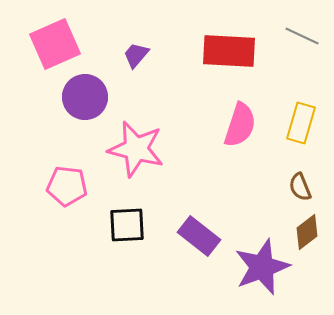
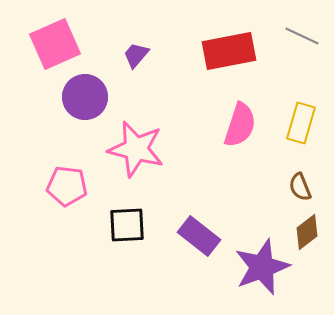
red rectangle: rotated 14 degrees counterclockwise
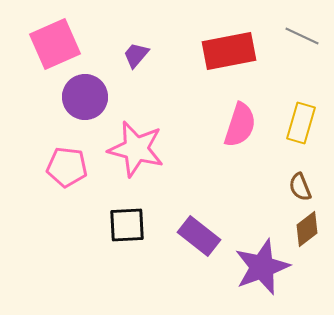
pink pentagon: moved 19 px up
brown diamond: moved 3 px up
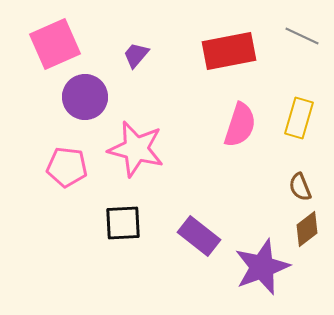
yellow rectangle: moved 2 px left, 5 px up
black square: moved 4 px left, 2 px up
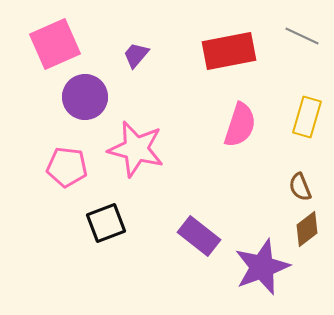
yellow rectangle: moved 8 px right, 1 px up
black square: moved 17 px left; rotated 18 degrees counterclockwise
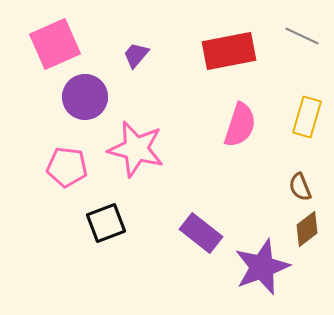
purple rectangle: moved 2 px right, 3 px up
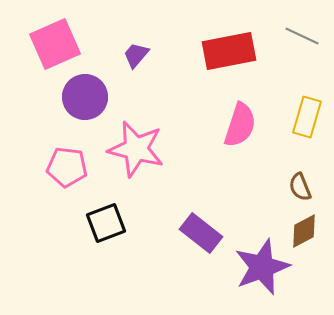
brown diamond: moved 3 px left, 2 px down; rotated 9 degrees clockwise
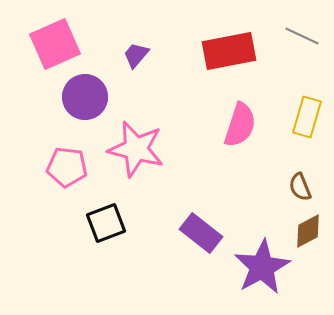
brown diamond: moved 4 px right
purple star: rotated 8 degrees counterclockwise
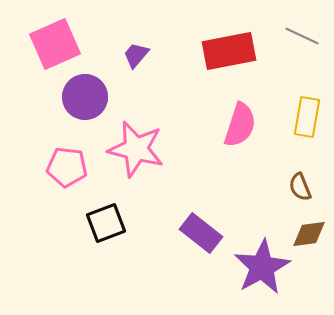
yellow rectangle: rotated 6 degrees counterclockwise
brown diamond: moved 1 px right, 3 px down; rotated 21 degrees clockwise
